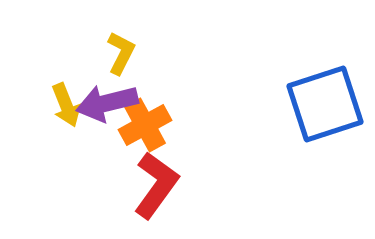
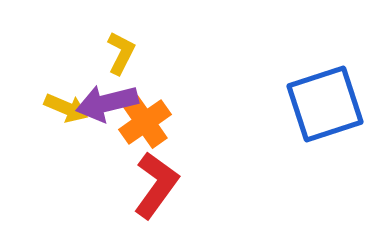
yellow arrow: moved 3 px down; rotated 45 degrees counterclockwise
orange cross: moved 3 px up; rotated 6 degrees counterclockwise
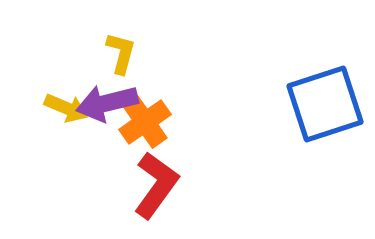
yellow L-shape: rotated 12 degrees counterclockwise
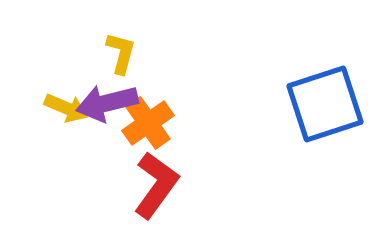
orange cross: moved 3 px right, 1 px down
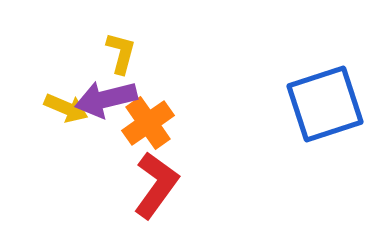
purple arrow: moved 1 px left, 4 px up
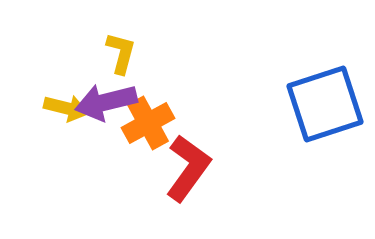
purple arrow: moved 3 px down
yellow arrow: rotated 9 degrees counterclockwise
orange cross: rotated 6 degrees clockwise
red L-shape: moved 32 px right, 17 px up
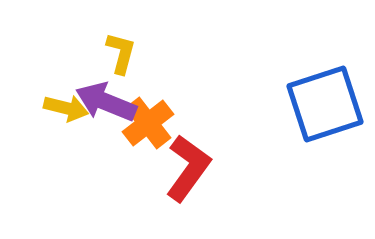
purple arrow: rotated 36 degrees clockwise
orange cross: rotated 9 degrees counterclockwise
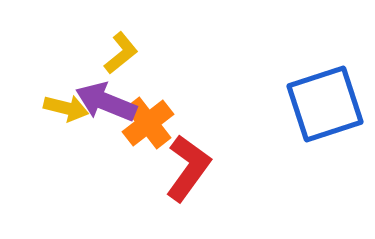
yellow L-shape: rotated 36 degrees clockwise
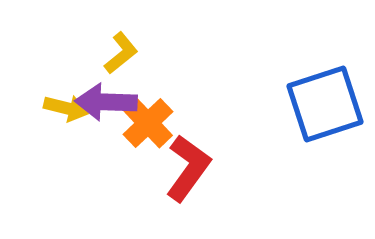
purple arrow: rotated 20 degrees counterclockwise
orange cross: rotated 6 degrees counterclockwise
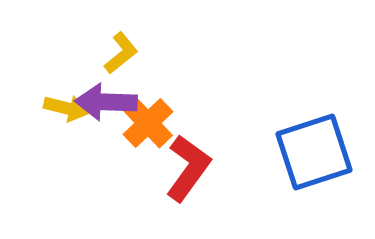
blue square: moved 11 px left, 48 px down
